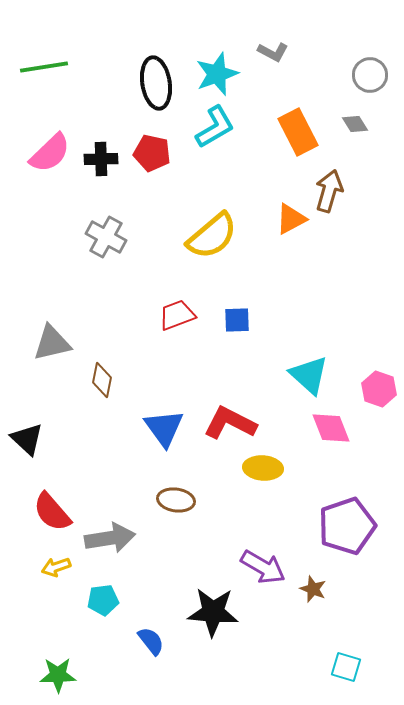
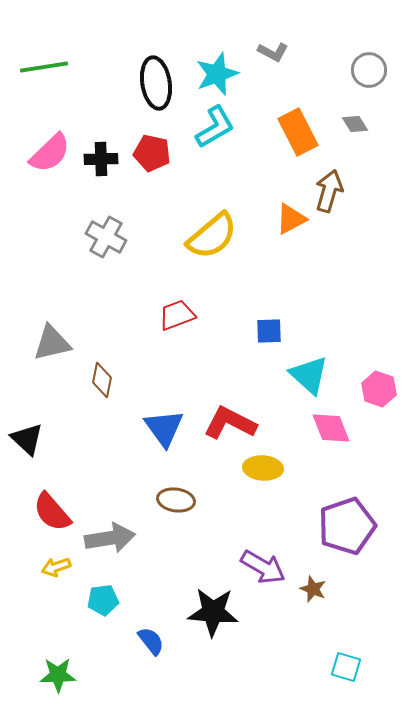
gray circle: moved 1 px left, 5 px up
blue square: moved 32 px right, 11 px down
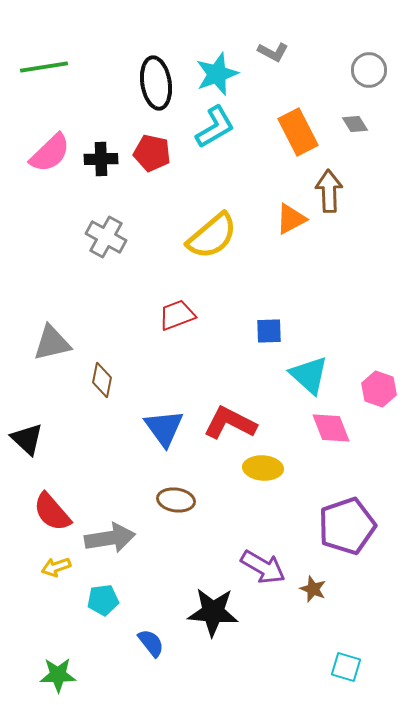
brown arrow: rotated 18 degrees counterclockwise
blue semicircle: moved 2 px down
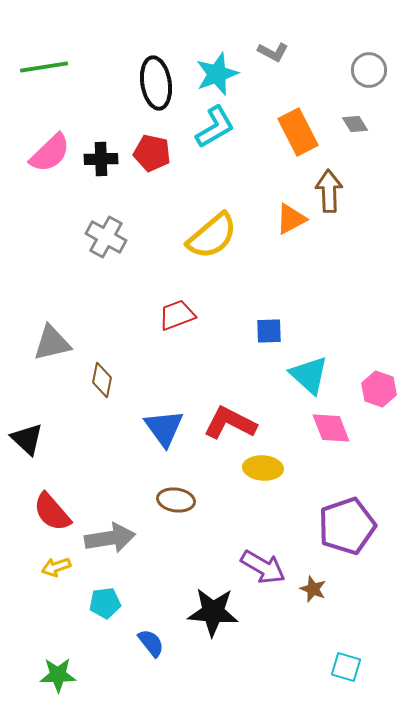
cyan pentagon: moved 2 px right, 3 px down
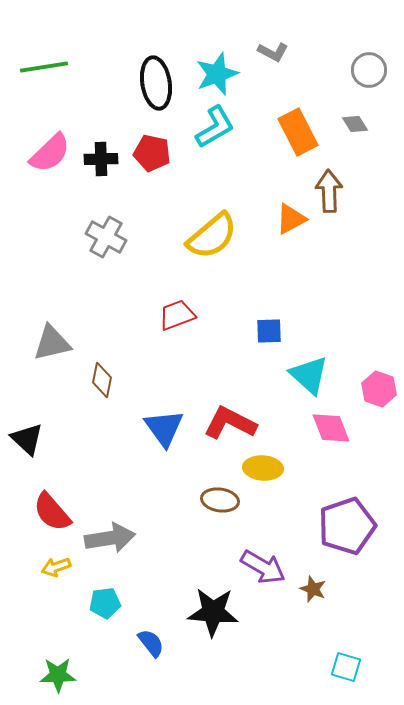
brown ellipse: moved 44 px right
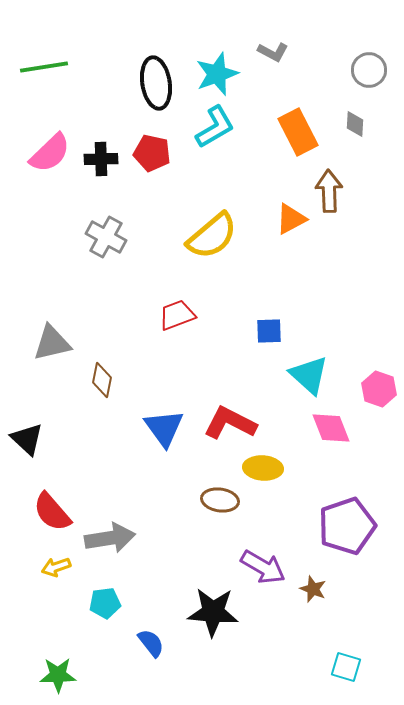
gray diamond: rotated 36 degrees clockwise
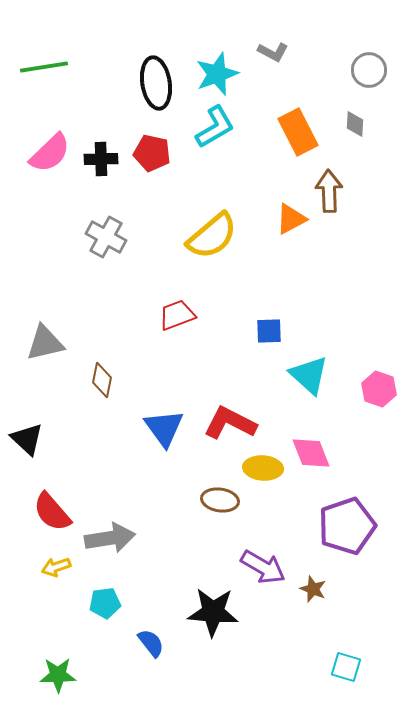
gray triangle: moved 7 px left
pink diamond: moved 20 px left, 25 px down
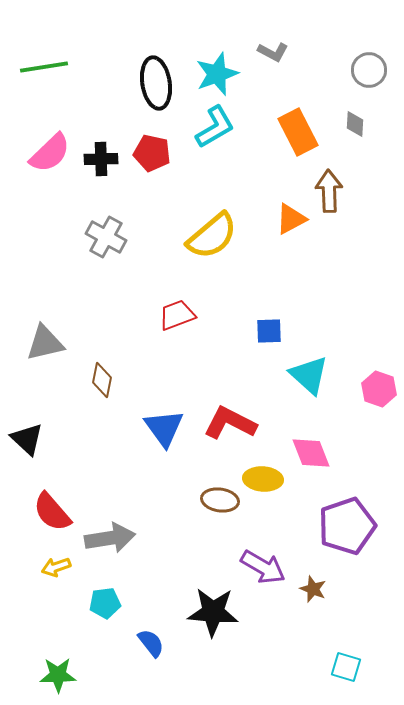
yellow ellipse: moved 11 px down
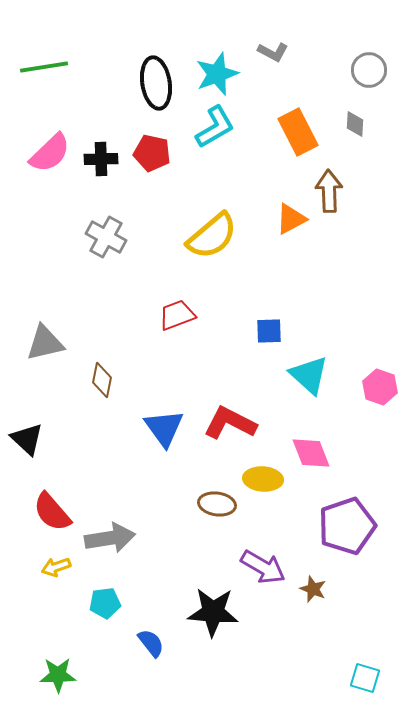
pink hexagon: moved 1 px right, 2 px up
brown ellipse: moved 3 px left, 4 px down
cyan square: moved 19 px right, 11 px down
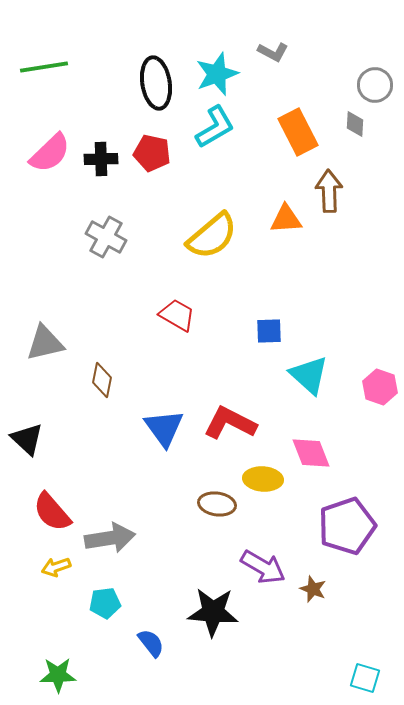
gray circle: moved 6 px right, 15 px down
orange triangle: moved 5 px left; rotated 24 degrees clockwise
red trapezoid: rotated 51 degrees clockwise
